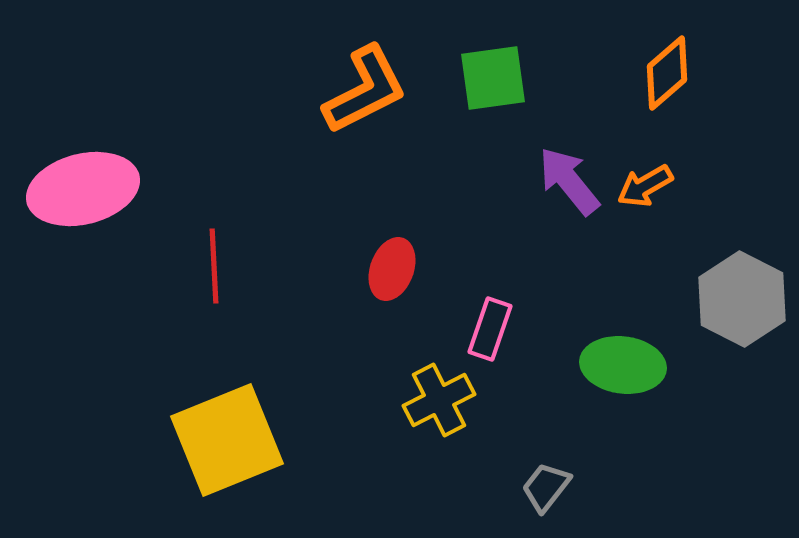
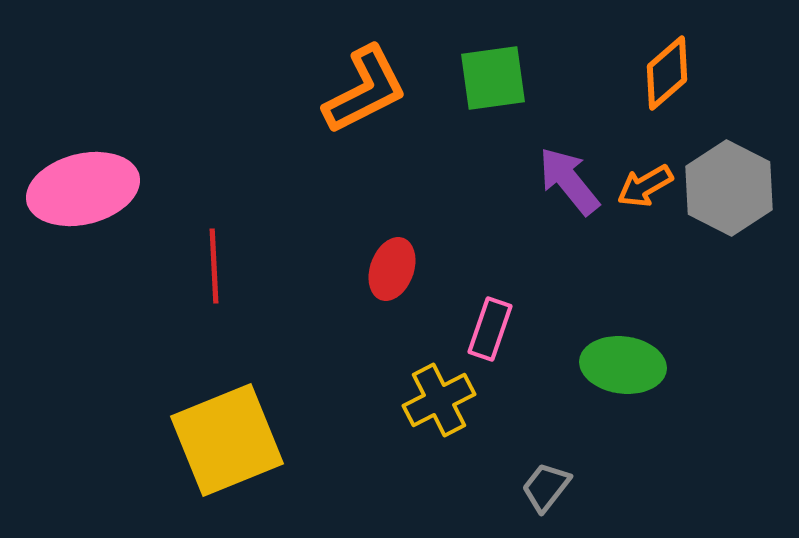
gray hexagon: moved 13 px left, 111 px up
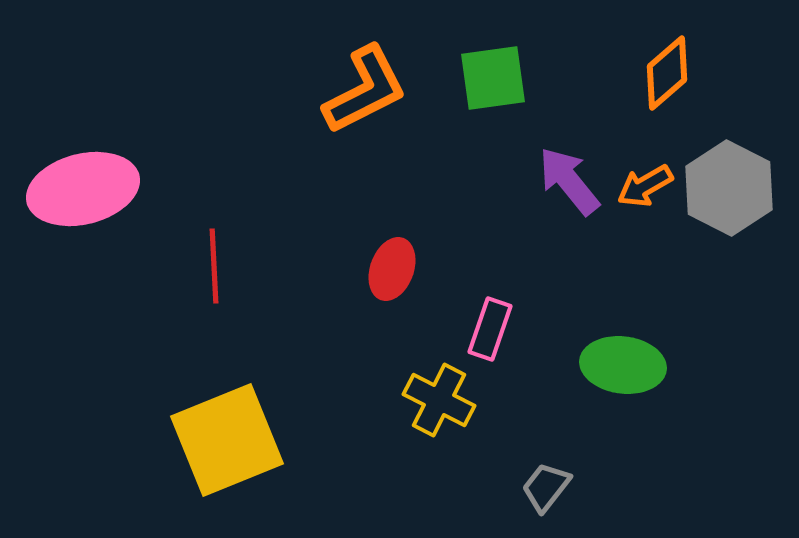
yellow cross: rotated 36 degrees counterclockwise
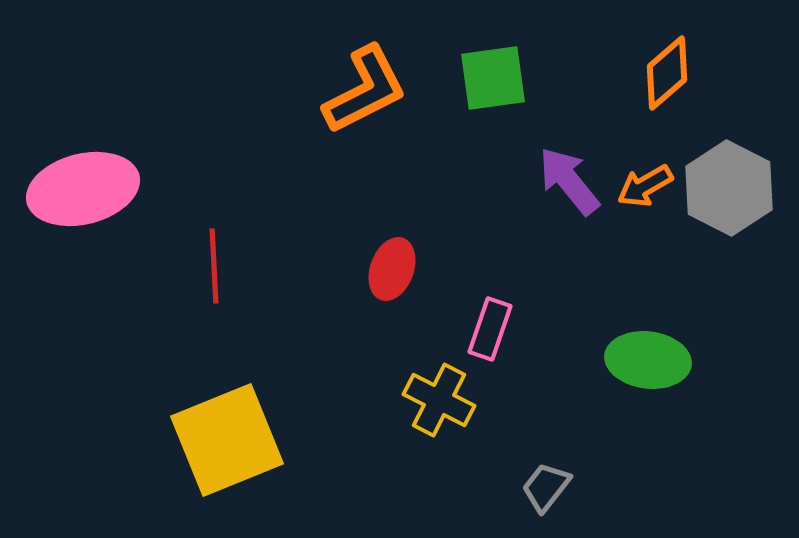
green ellipse: moved 25 px right, 5 px up
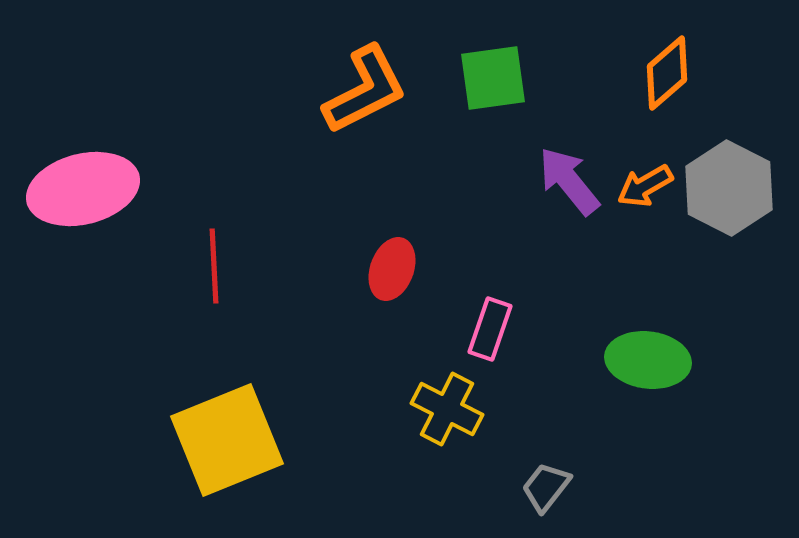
yellow cross: moved 8 px right, 9 px down
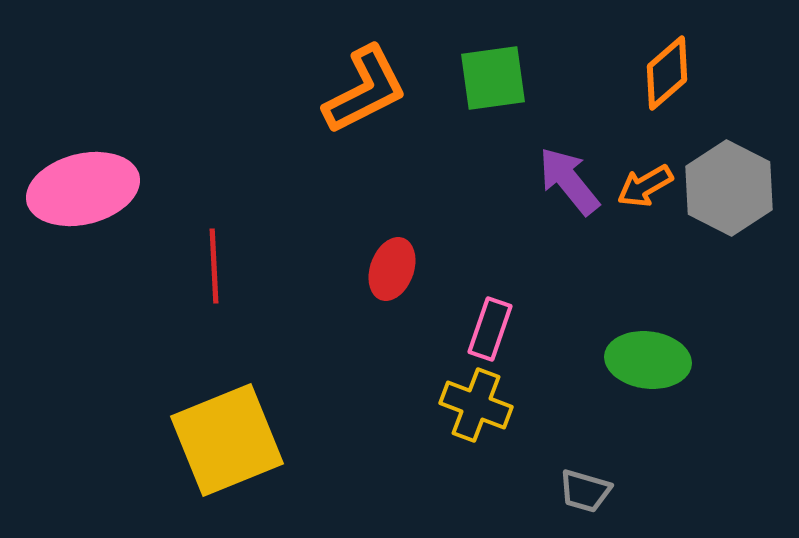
yellow cross: moved 29 px right, 4 px up; rotated 6 degrees counterclockwise
gray trapezoid: moved 39 px right, 4 px down; rotated 112 degrees counterclockwise
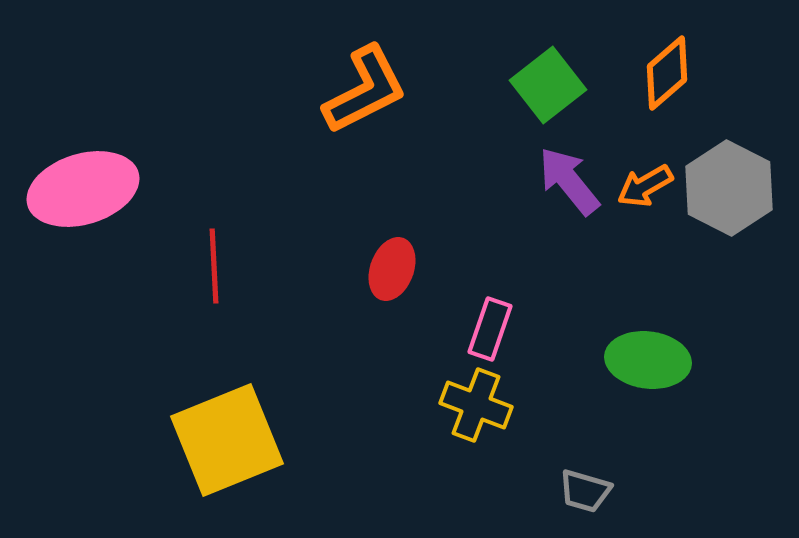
green square: moved 55 px right, 7 px down; rotated 30 degrees counterclockwise
pink ellipse: rotated 3 degrees counterclockwise
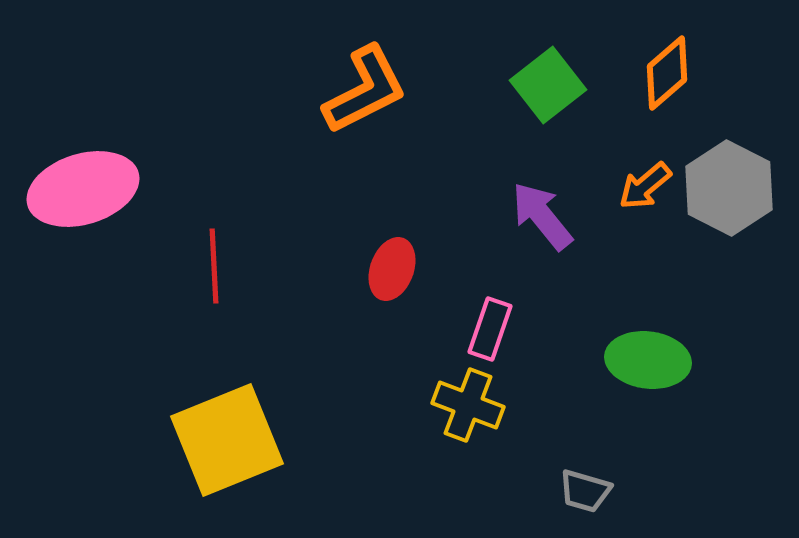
purple arrow: moved 27 px left, 35 px down
orange arrow: rotated 10 degrees counterclockwise
yellow cross: moved 8 px left
